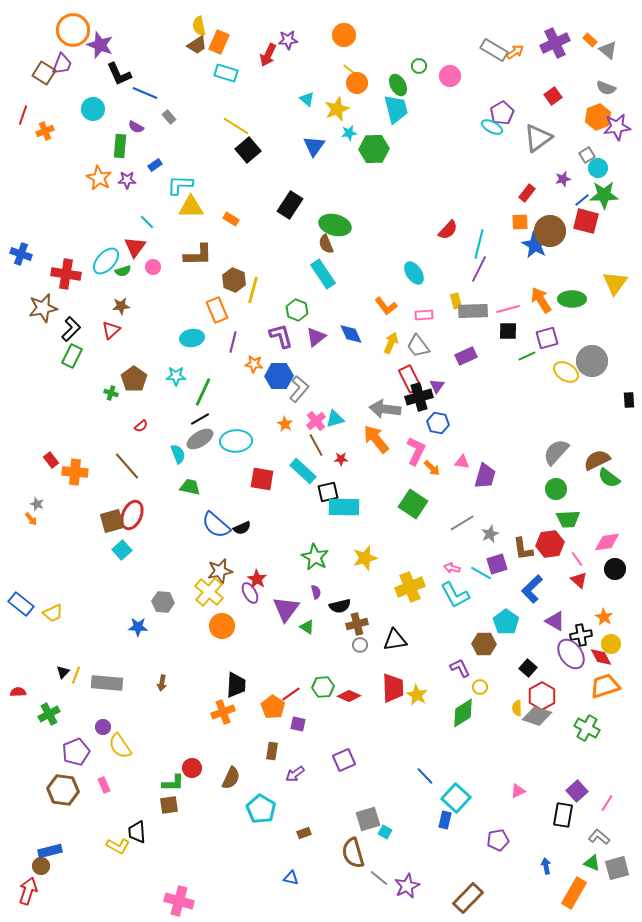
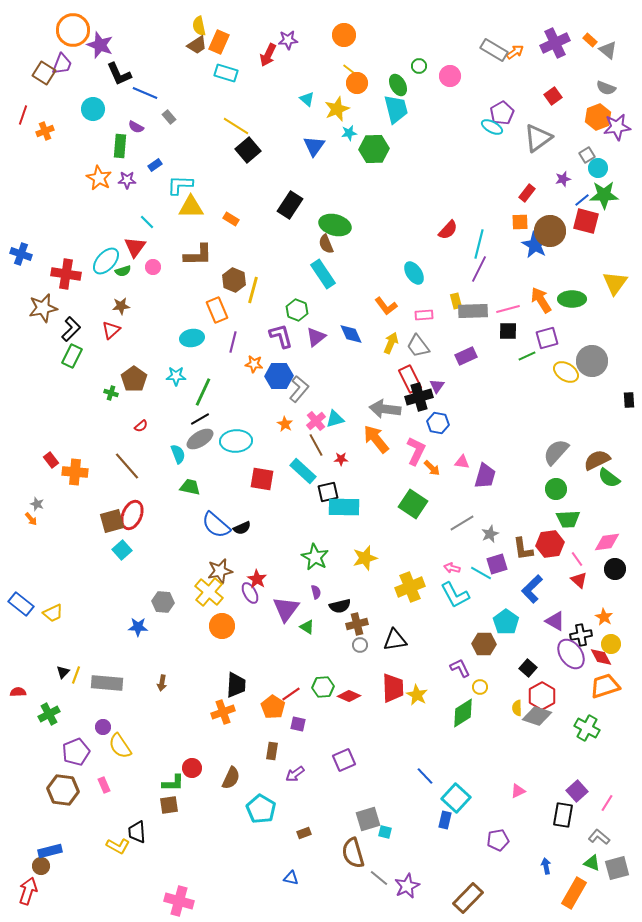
cyan square at (385, 832): rotated 16 degrees counterclockwise
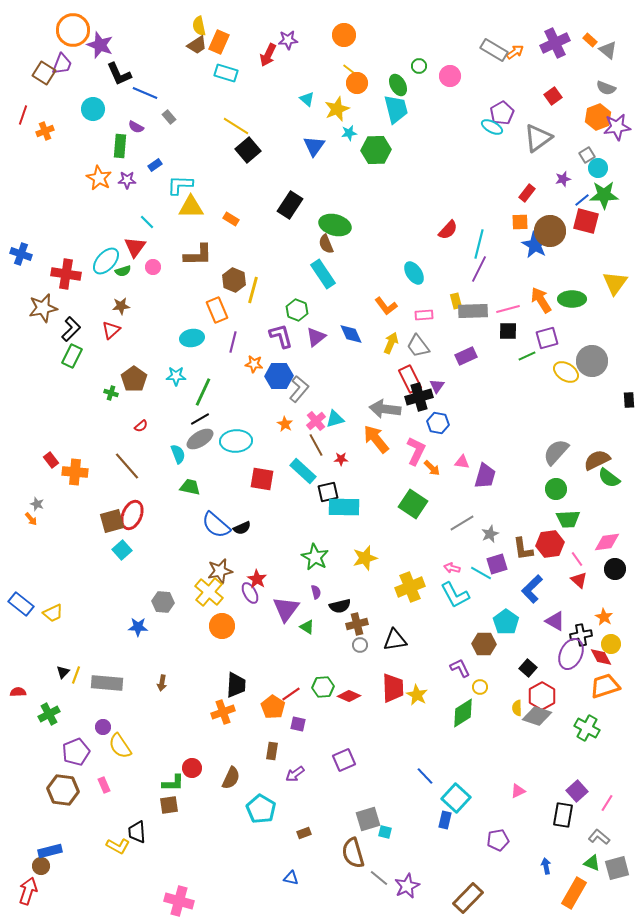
green hexagon at (374, 149): moved 2 px right, 1 px down
purple ellipse at (571, 654): rotated 60 degrees clockwise
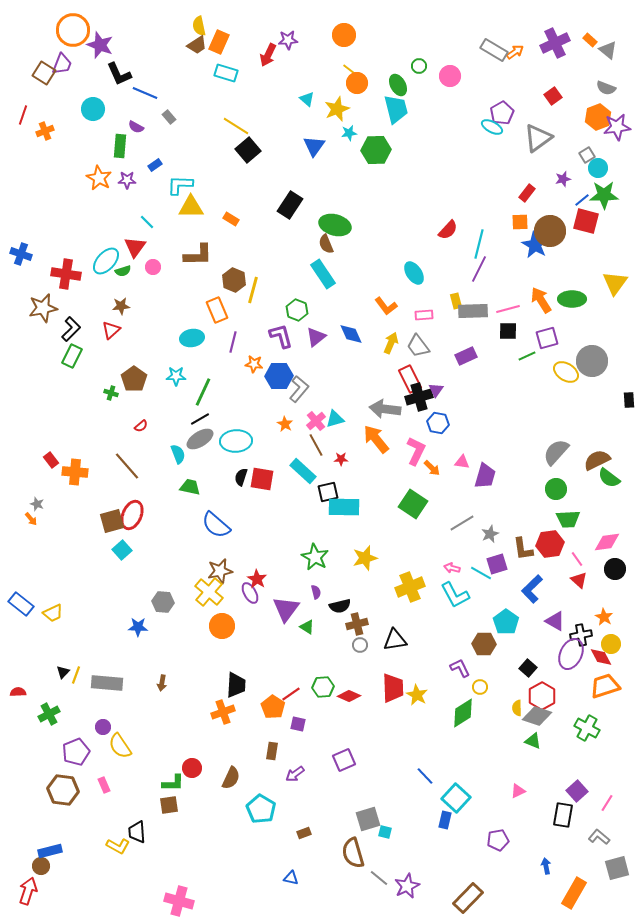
purple triangle at (437, 386): moved 1 px left, 4 px down
black semicircle at (242, 528): moved 1 px left, 51 px up; rotated 132 degrees clockwise
green triangle at (592, 863): moved 59 px left, 122 px up
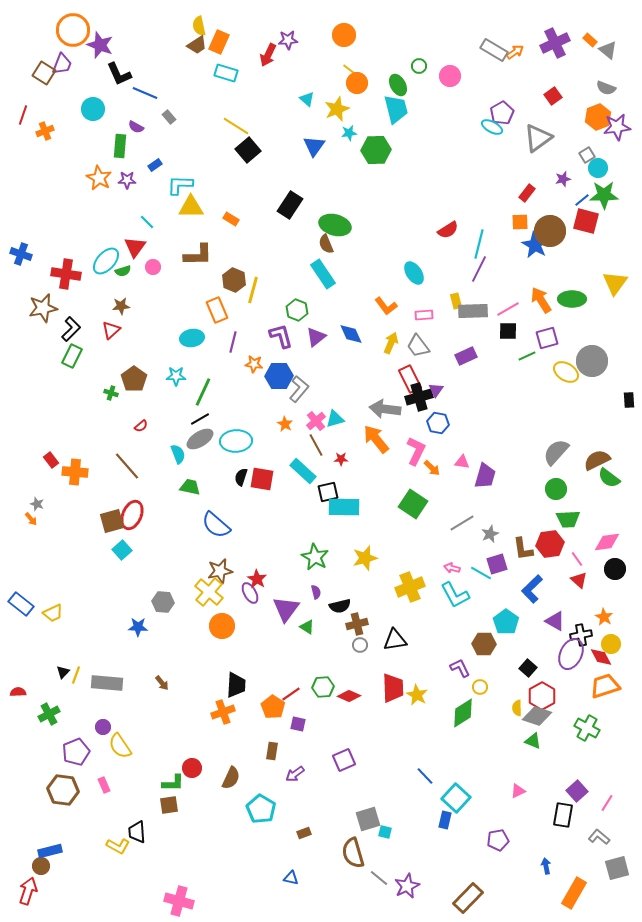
red semicircle at (448, 230): rotated 15 degrees clockwise
pink line at (508, 309): rotated 15 degrees counterclockwise
brown arrow at (162, 683): rotated 49 degrees counterclockwise
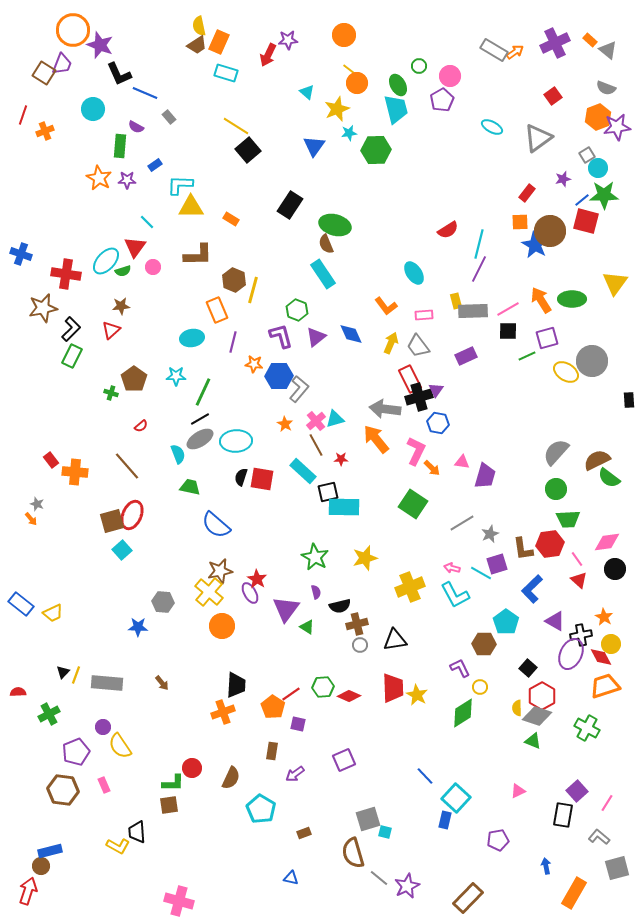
cyan triangle at (307, 99): moved 7 px up
purple pentagon at (502, 113): moved 60 px left, 13 px up
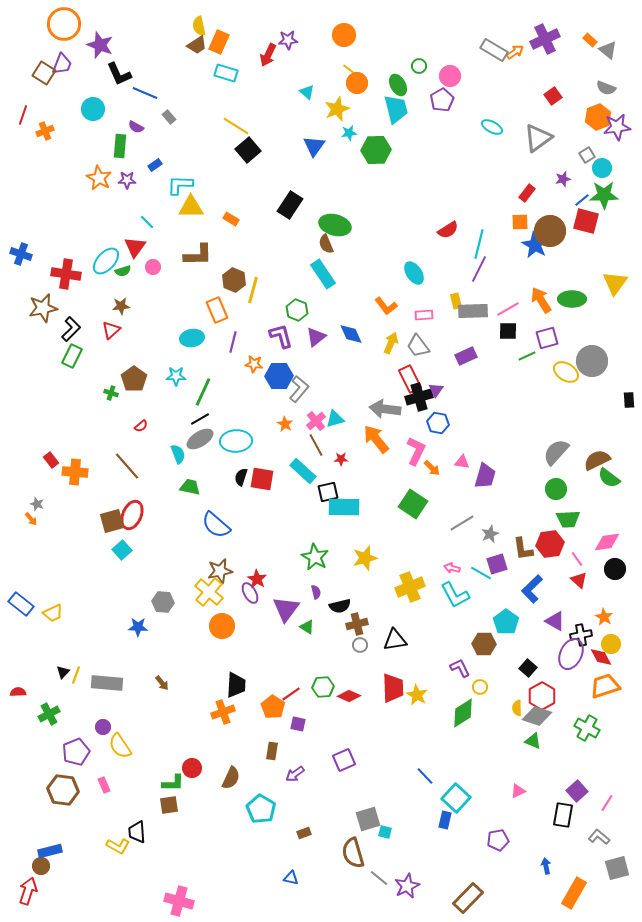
orange circle at (73, 30): moved 9 px left, 6 px up
purple cross at (555, 43): moved 10 px left, 4 px up
cyan circle at (598, 168): moved 4 px right
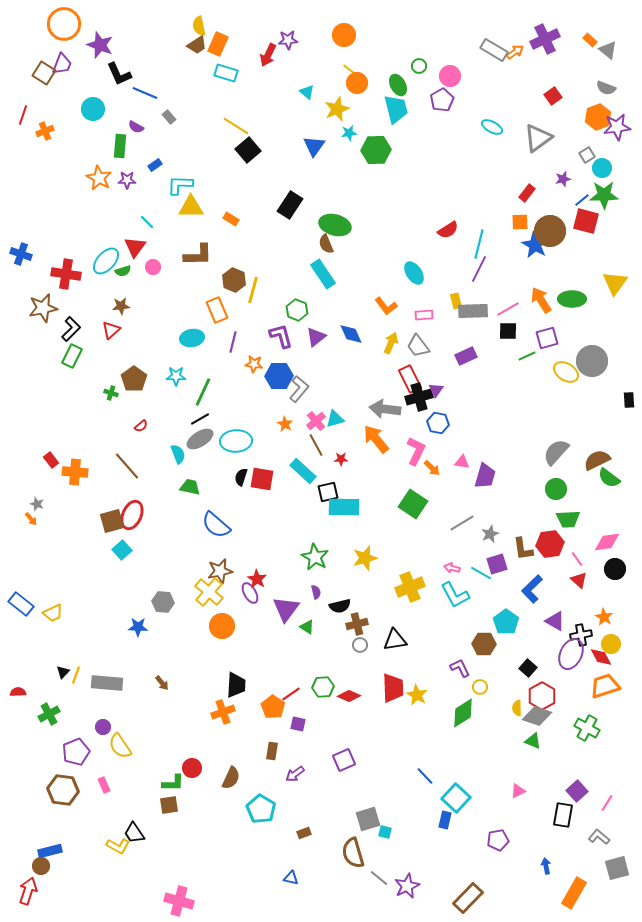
orange rectangle at (219, 42): moved 1 px left, 2 px down
black trapezoid at (137, 832): moved 3 px left, 1 px down; rotated 30 degrees counterclockwise
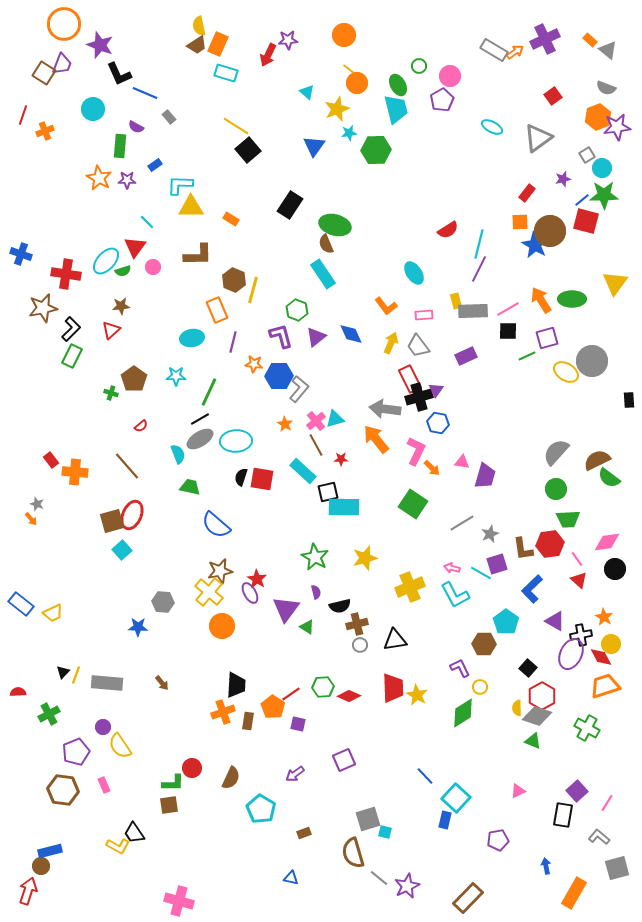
green line at (203, 392): moved 6 px right
brown rectangle at (272, 751): moved 24 px left, 30 px up
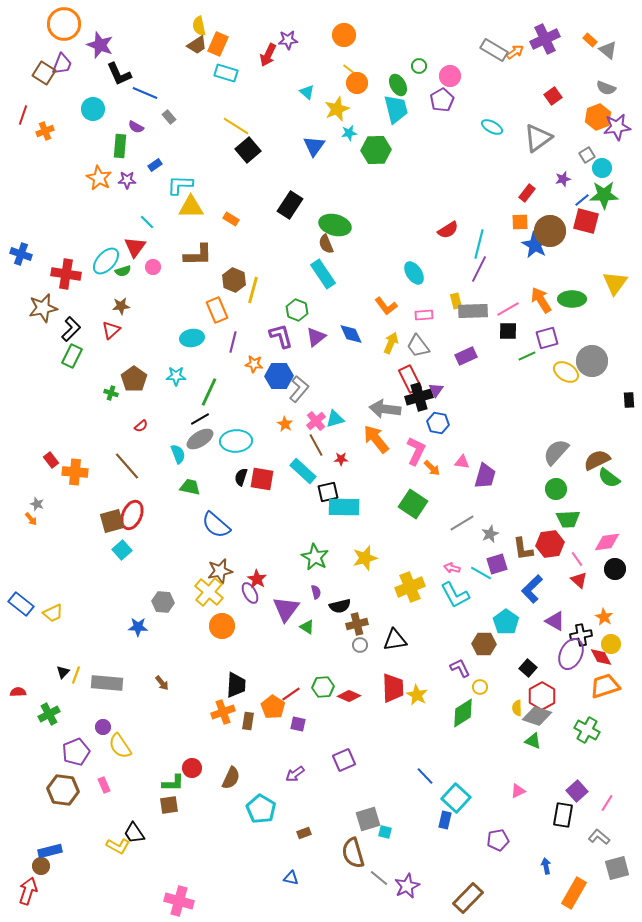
green cross at (587, 728): moved 2 px down
